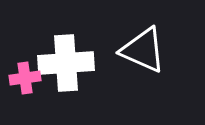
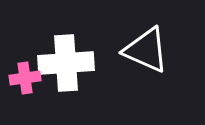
white triangle: moved 3 px right
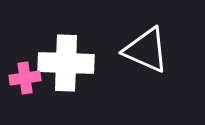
white cross: rotated 6 degrees clockwise
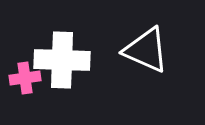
white cross: moved 4 px left, 3 px up
